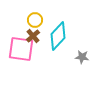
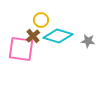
yellow circle: moved 6 px right
cyan diamond: rotated 64 degrees clockwise
gray star: moved 6 px right, 16 px up
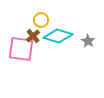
gray star: rotated 24 degrees clockwise
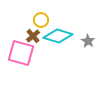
pink square: moved 4 px down; rotated 8 degrees clockwise
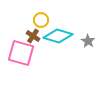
brown cross: rotated 16 degrees counterclockwise
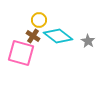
yellow circle: moved 2 px left
cyan diamond: rotated 20 degrees clockwise
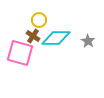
cyan diamond: moved 2 px left, 2 px down; rotated 36 degrees counterclockwise
pink square: moved 1 px left
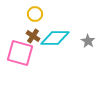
yellow circle: moved 4 px left, 6 px up
cyan diamond: moved 1 px left
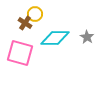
brown cross: moved 8 px left, 13 px up
gray star: moved 1 px left, 4 px up
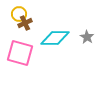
yellow circle: moved 16 px left
brown cross: rotated 32 degrees clockwise
